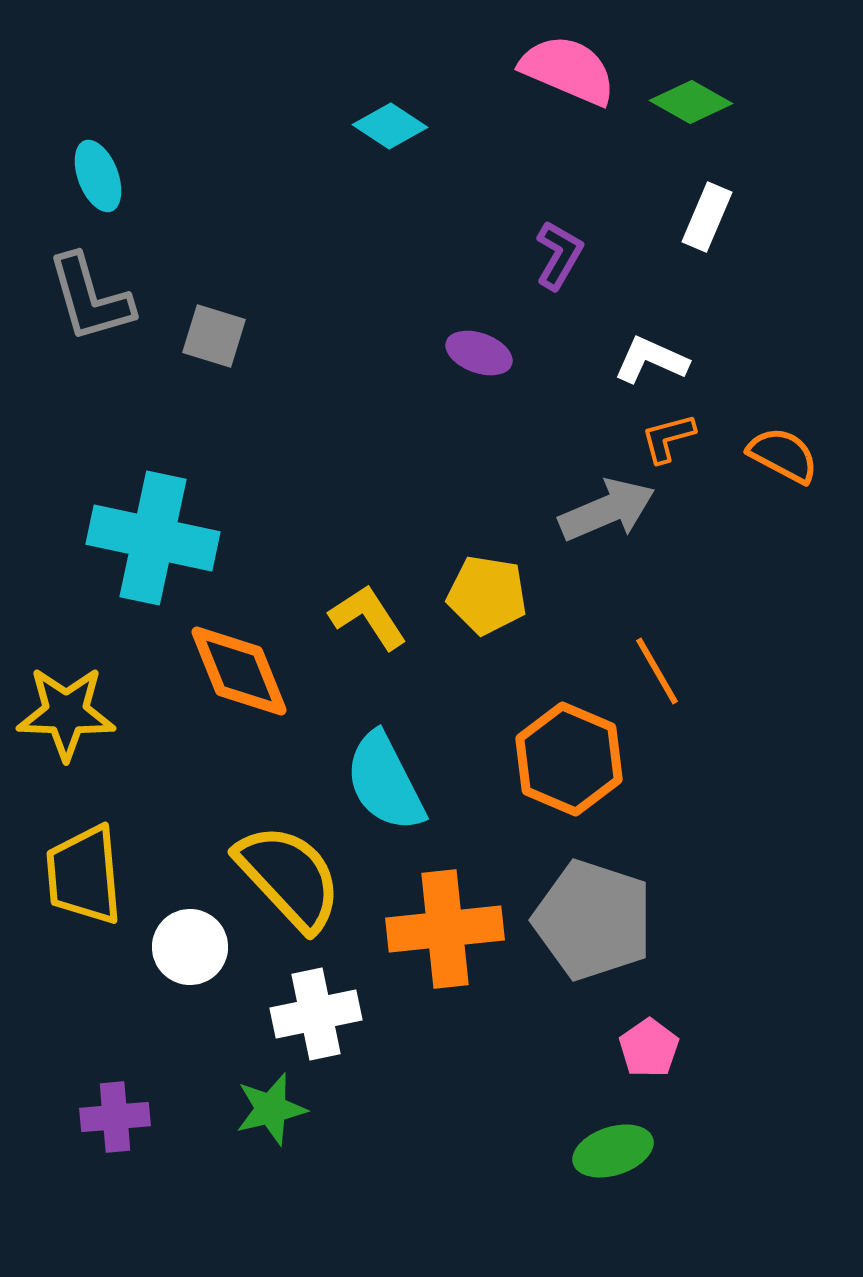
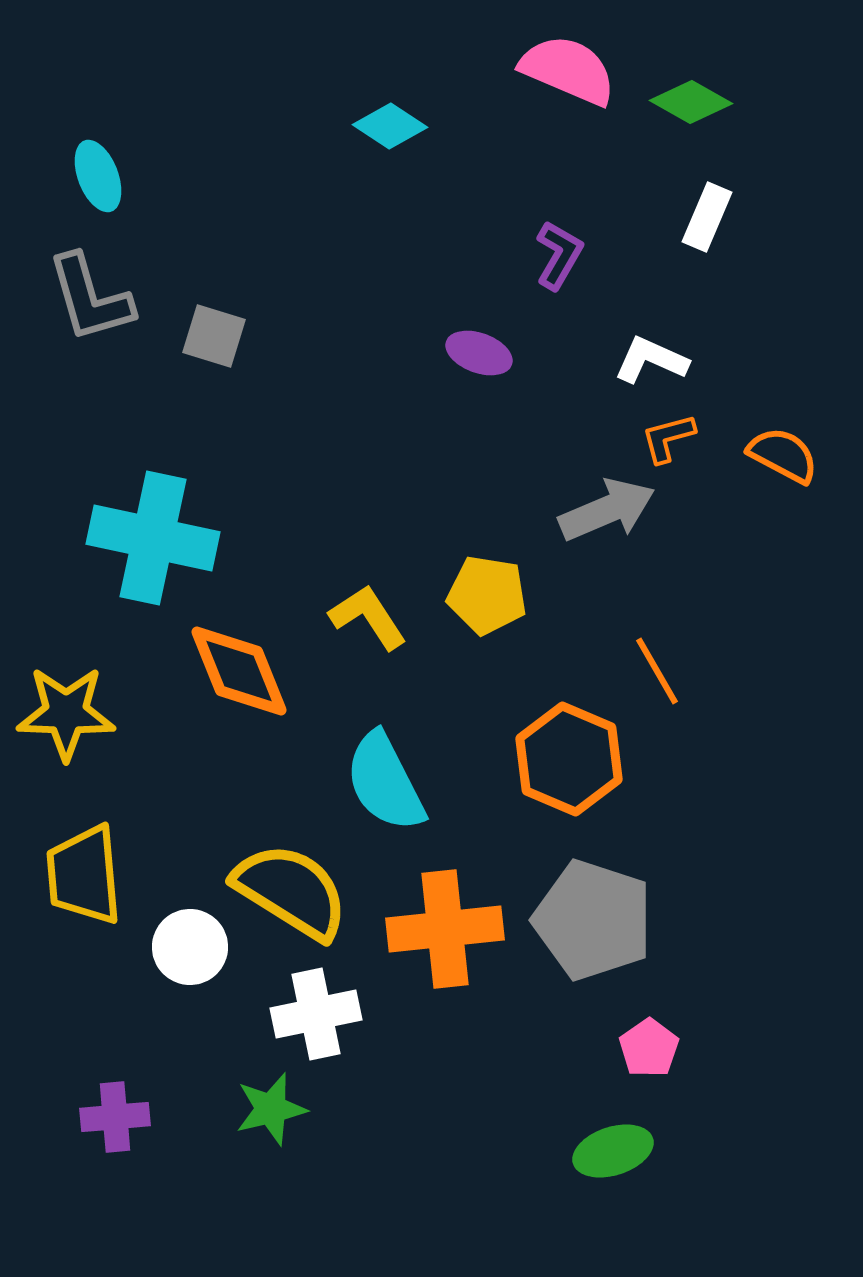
yellow semicircle: moved 2 px right, 14 px down; rotated 15 degrees counterclockwise
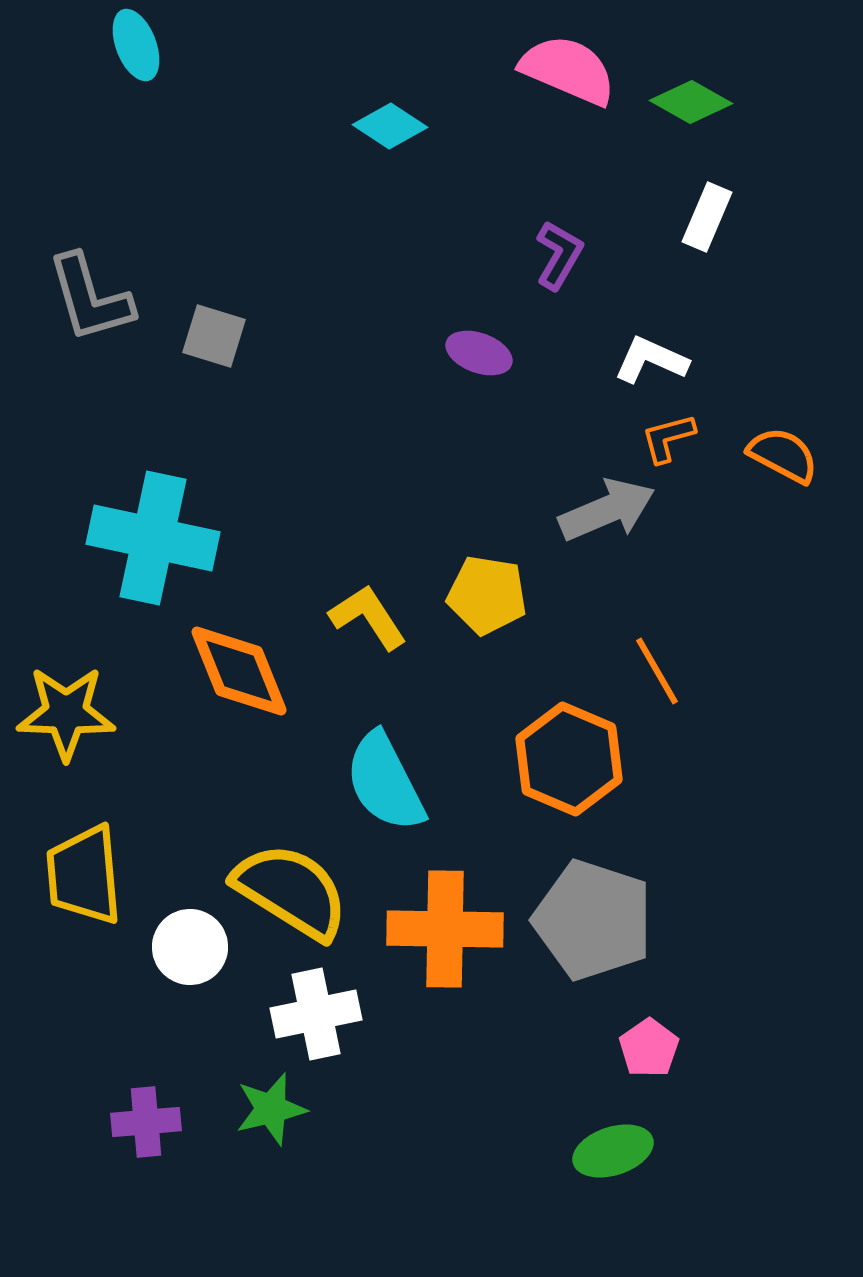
cyan ellipse: moved 38 px right, 131 px up
orange cross: rotated 7 degrees clockwise
purple cross: moved 31 px right, 5 px down
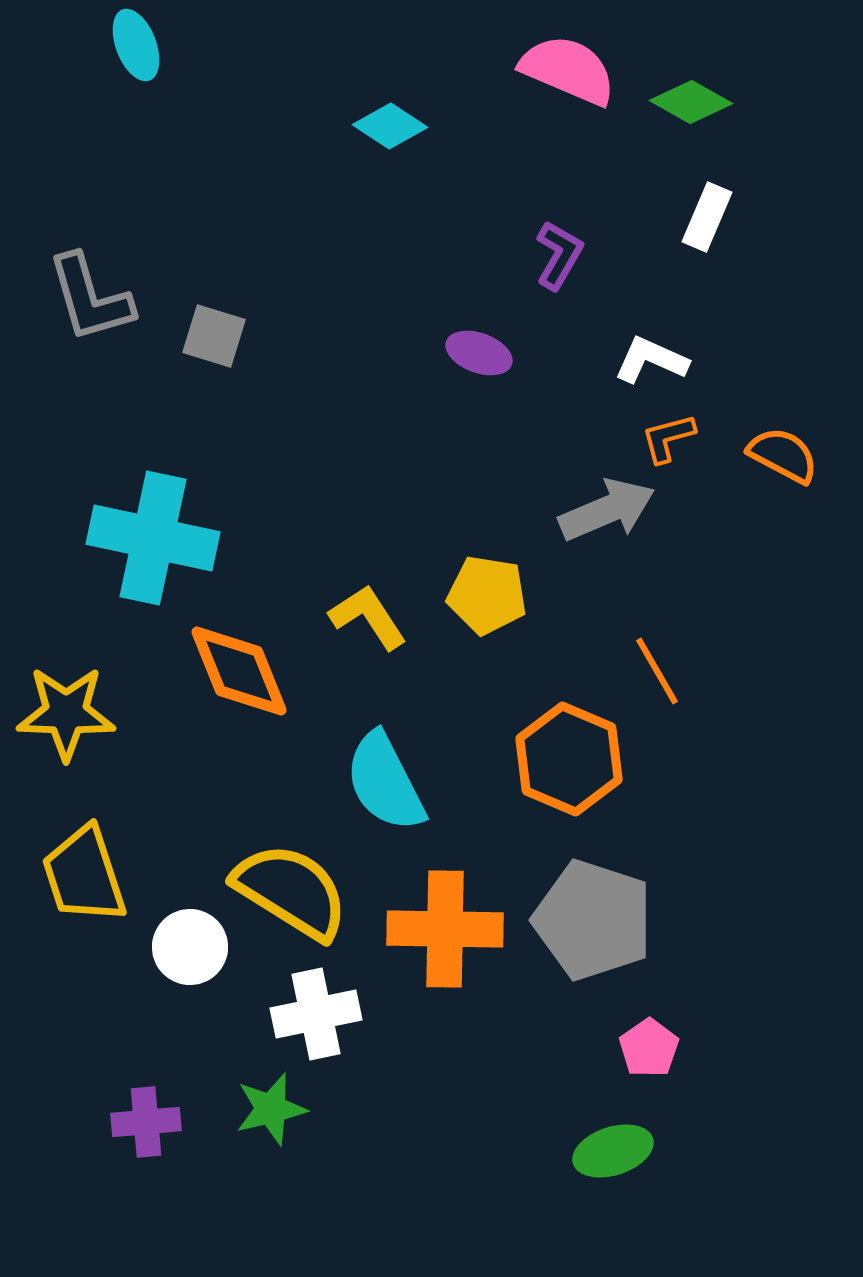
yellow trapezoid: rotated 13 degrees counterclockwise
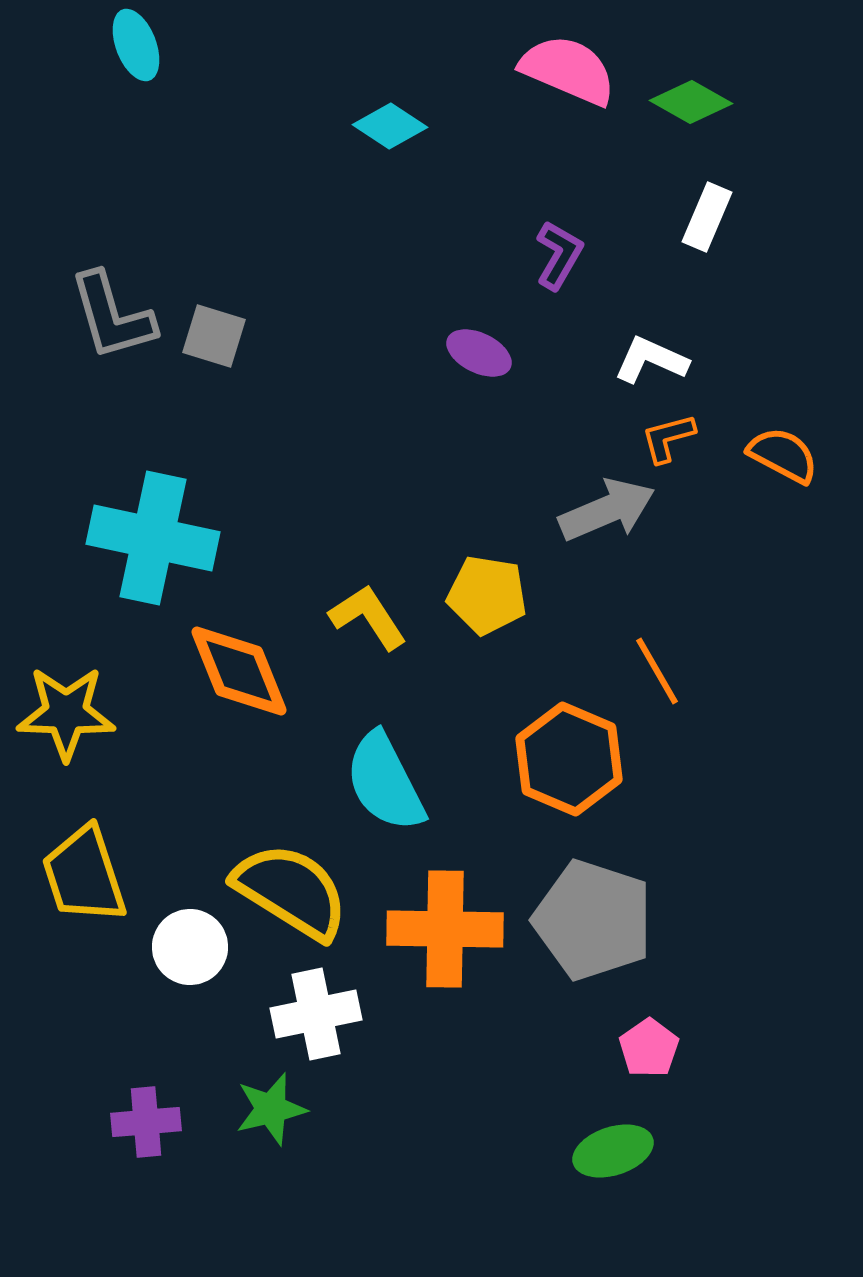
gray L-shape: moved 22 px right, 18 px down
purple ellipse: rotated 6 degrees clockwise
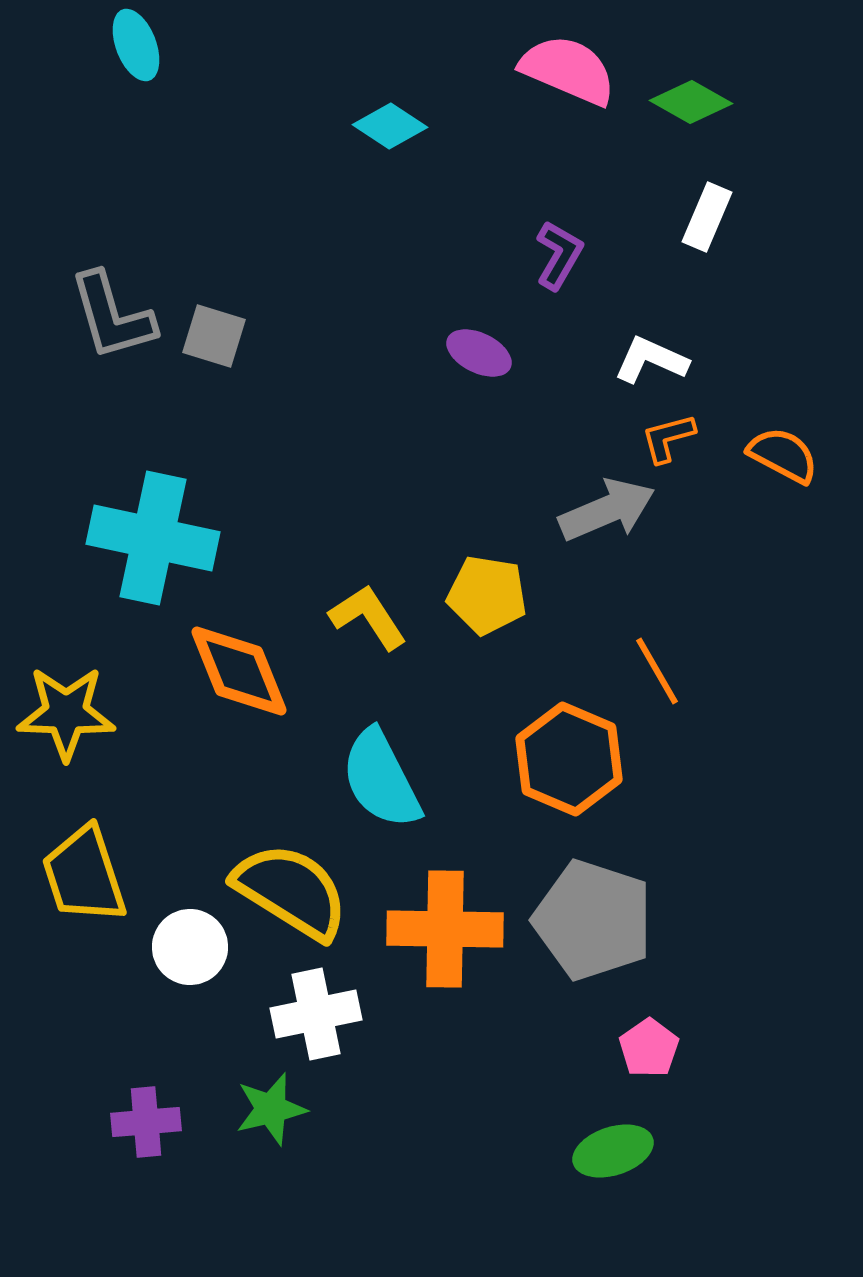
cyan semicircle: moved 4 px left, 3 px up
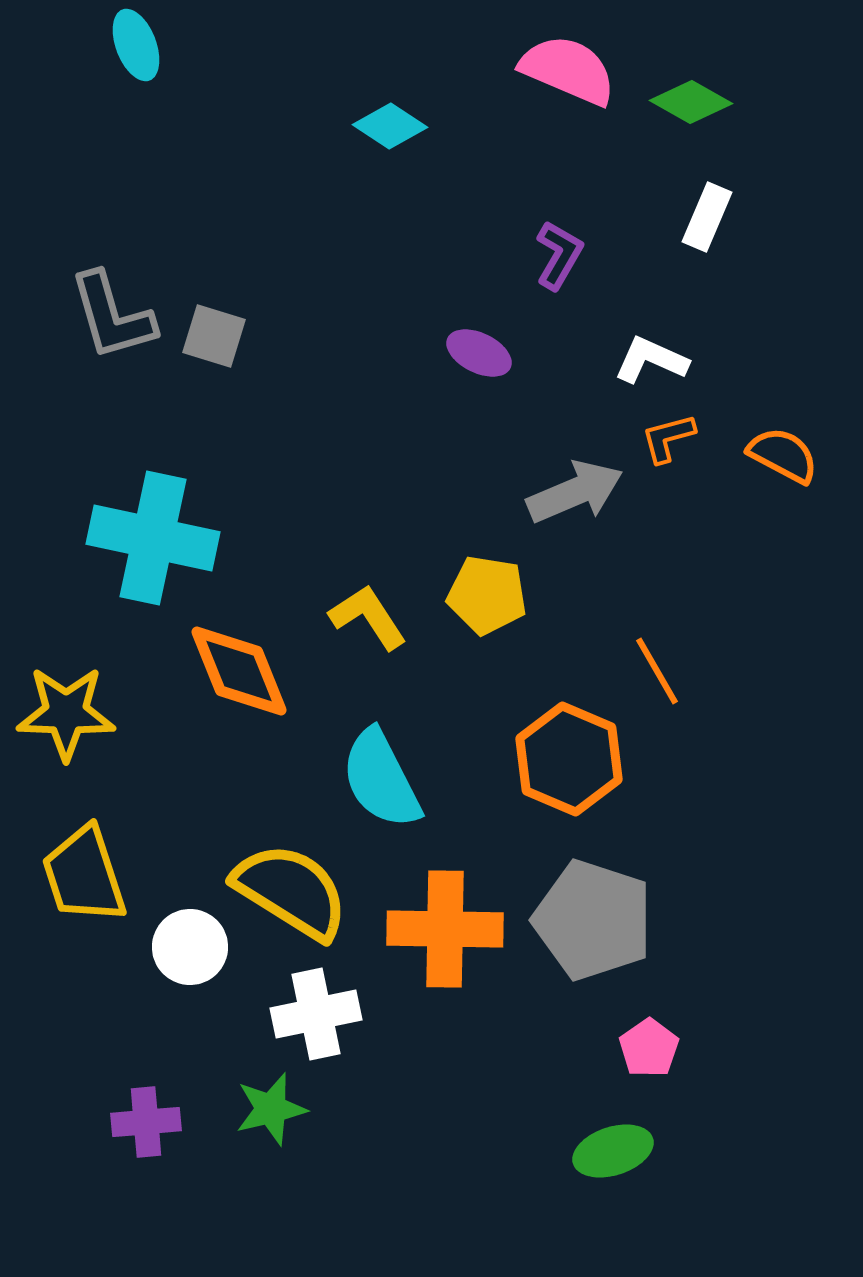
gray arrow: moved 32 px left, 18 px up
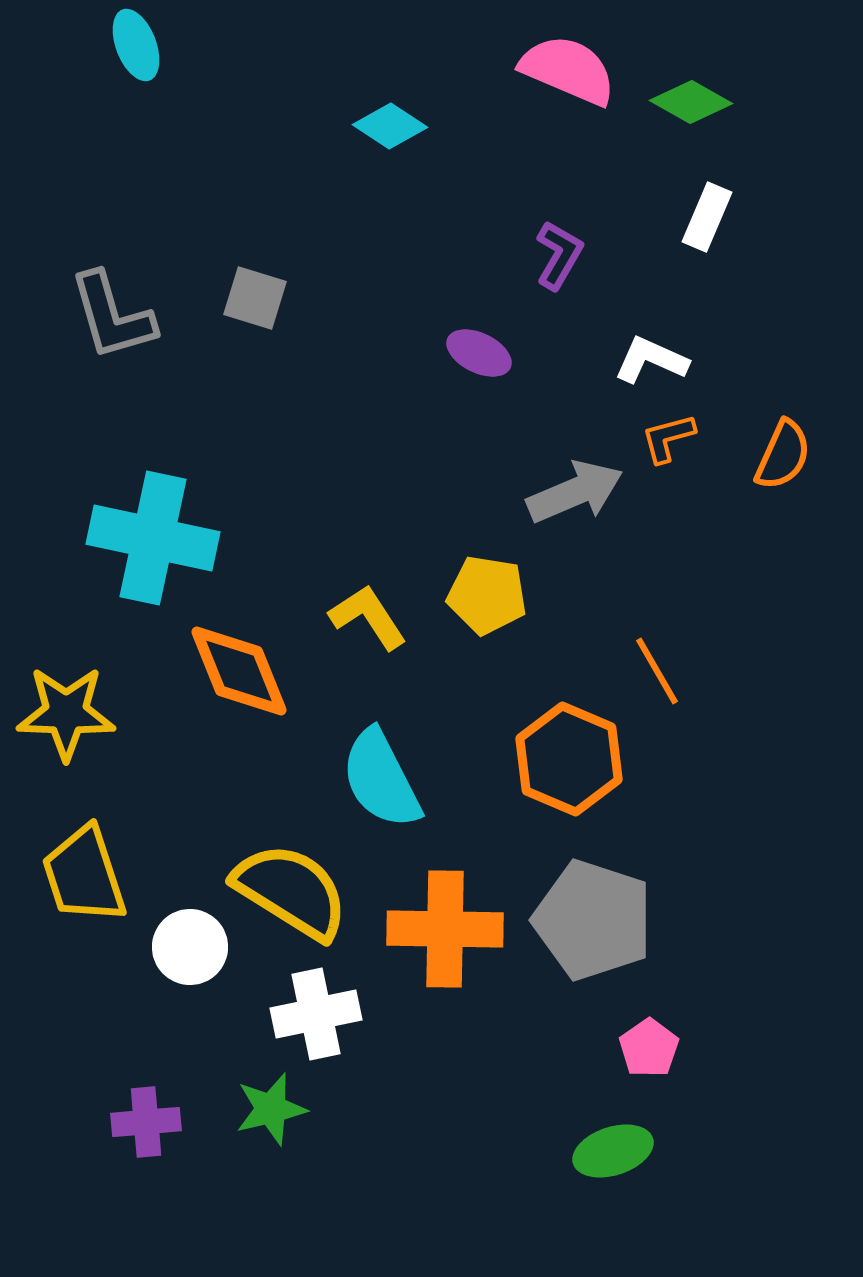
gray square: moved 41 px right, 38 px up
orange semicircle: rotated 86 degrees clockwise
